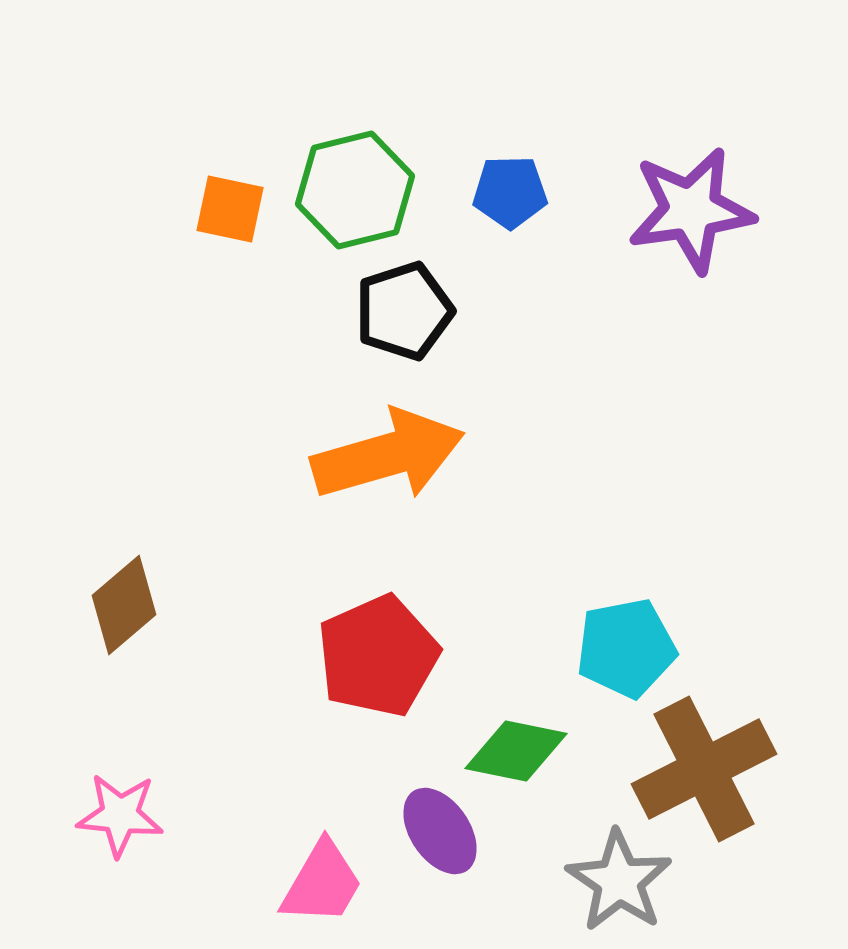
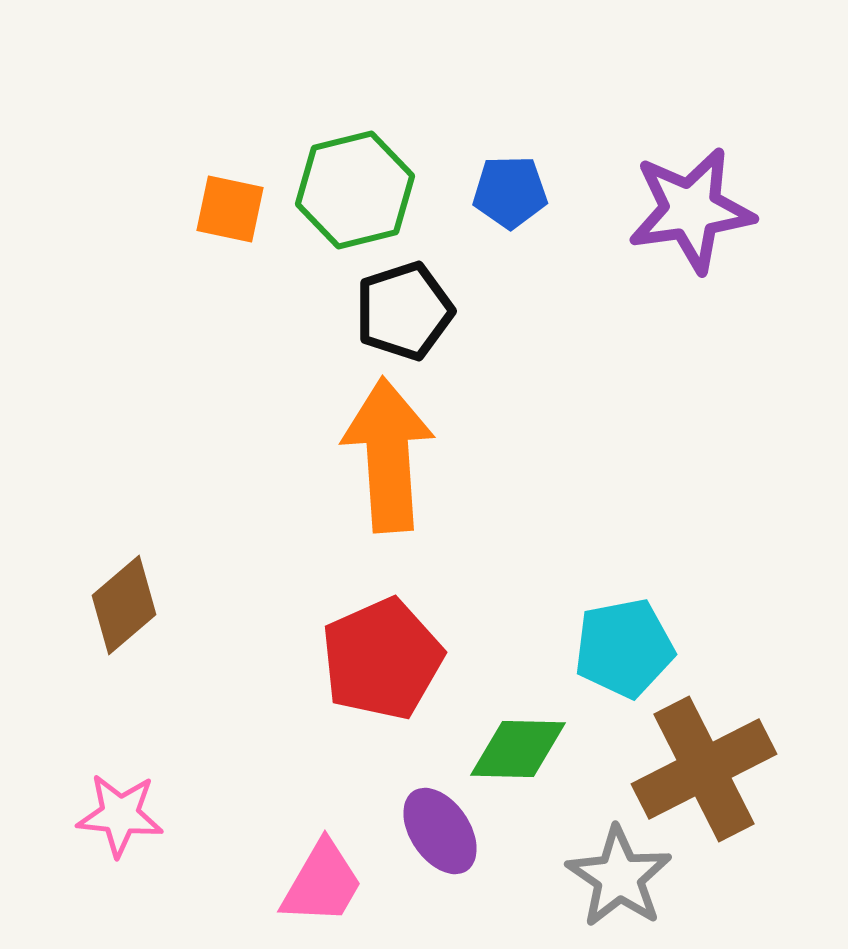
orange arrow: rotated 78 degrees counterclockwise
cyan pentagon: moved 2 px left
red pentagon: moved 4 px right, 3 px down
green diamond: moved 2 px right, 2 px up; rotated 10 degrees counterclockwise
gray star: moved 4 px up
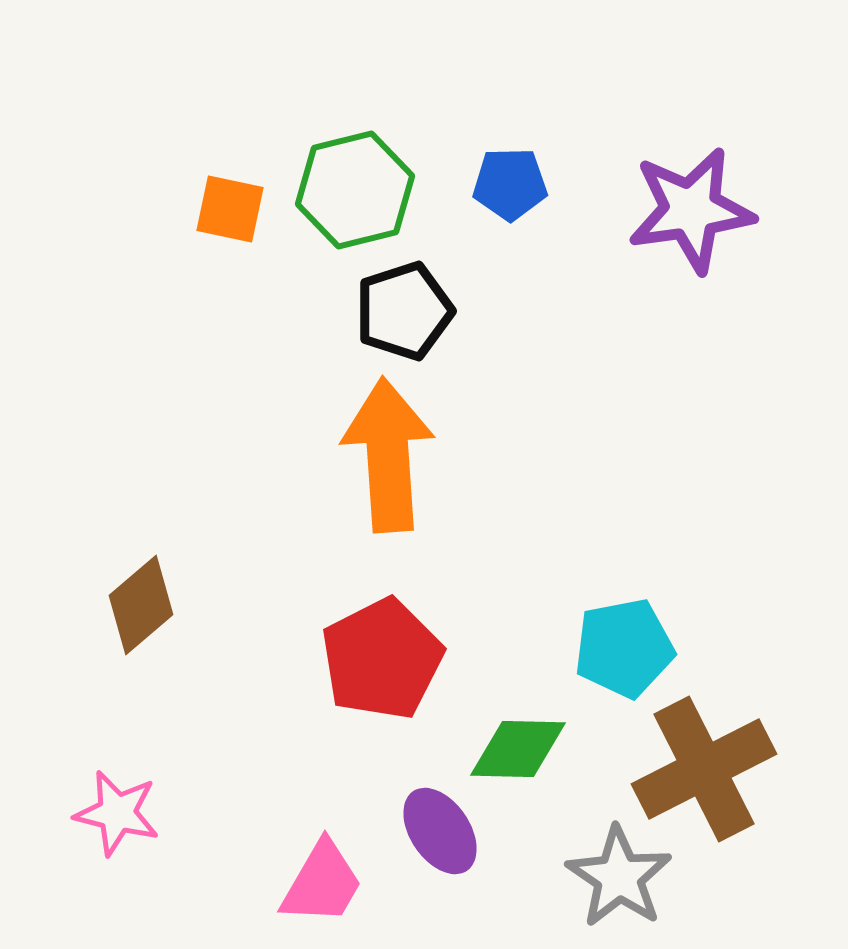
blue pentagon: moved 8 px up
brown diamond: moved 17 px right
red pentagon: rotated 3 degrees counterclockwise
pink star: moved 3 px left, 2 px up; rotated 8 degrees clockwise
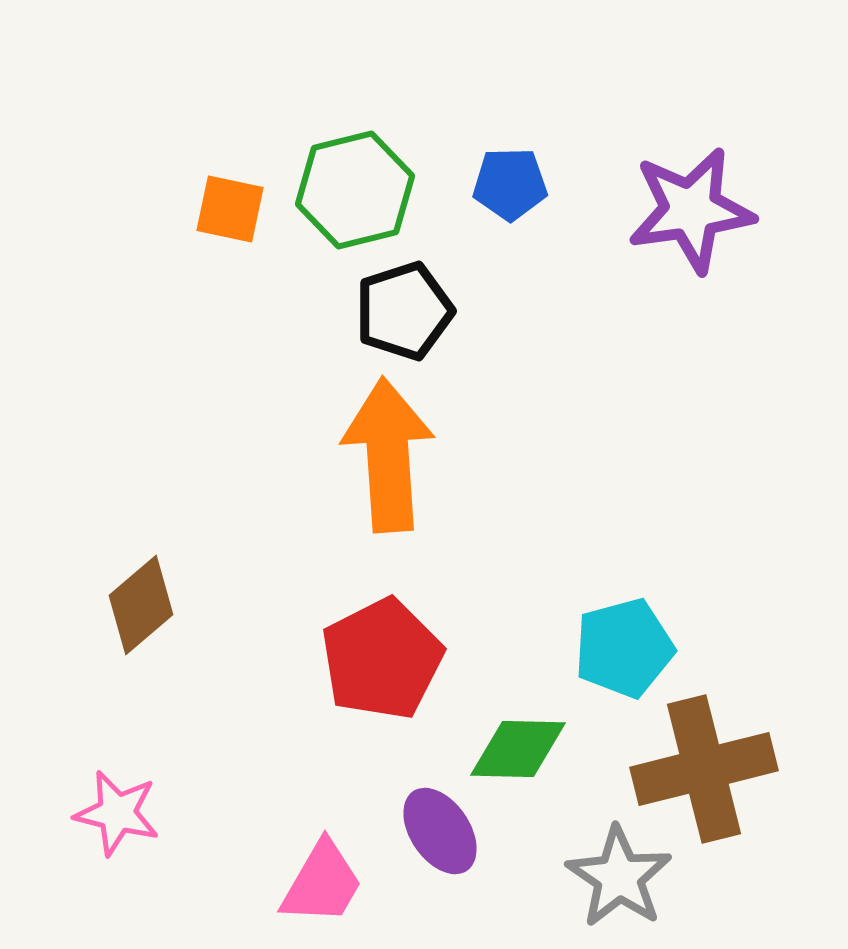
cyan pentagon: rotated 4 degrees counterclockwise
brown cross: rotated 13 degrees clockwise
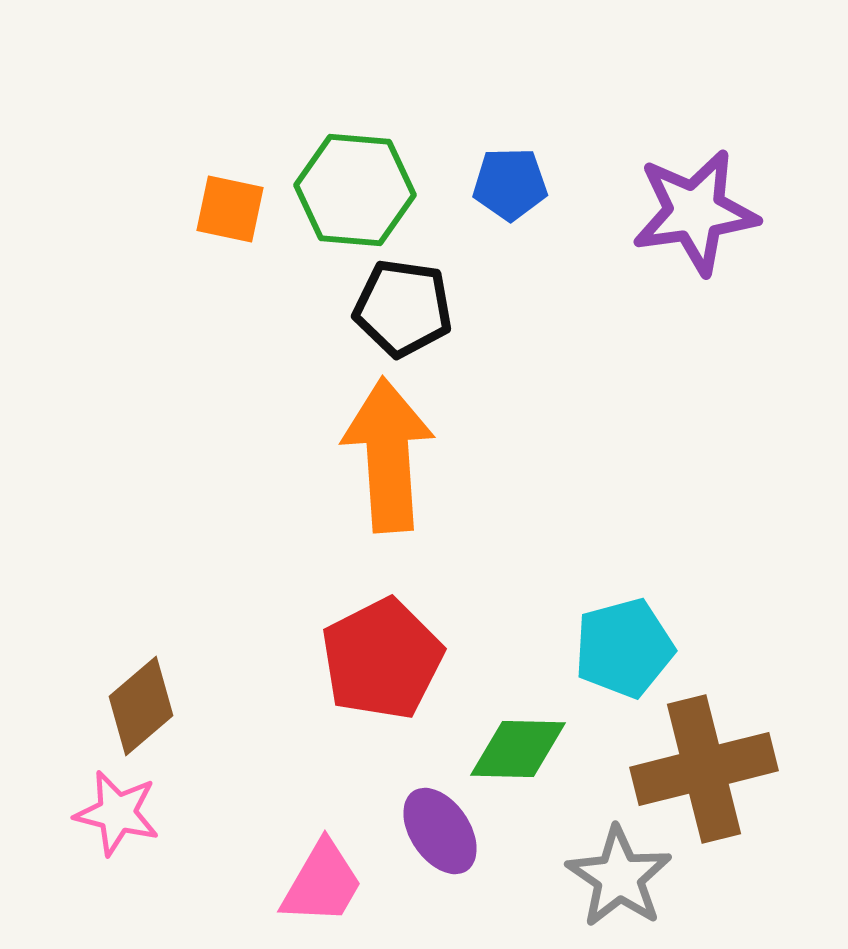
green hexagon: rotated 19 degrees clockwise
purple star: moved 4 px right, 2 px down
black pentagon: moved 1 px left, 3 px up; rotated 26 degrees clockwise
brown diamond: moved 101 px down
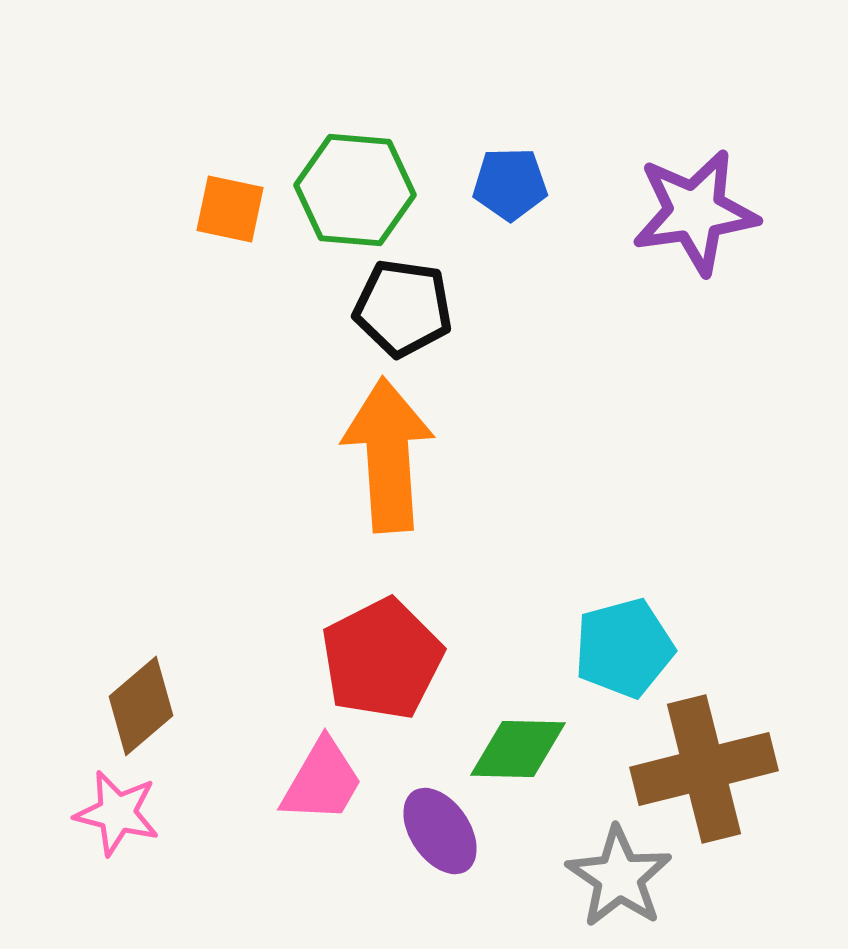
pink trapezoid: moved 102 px up
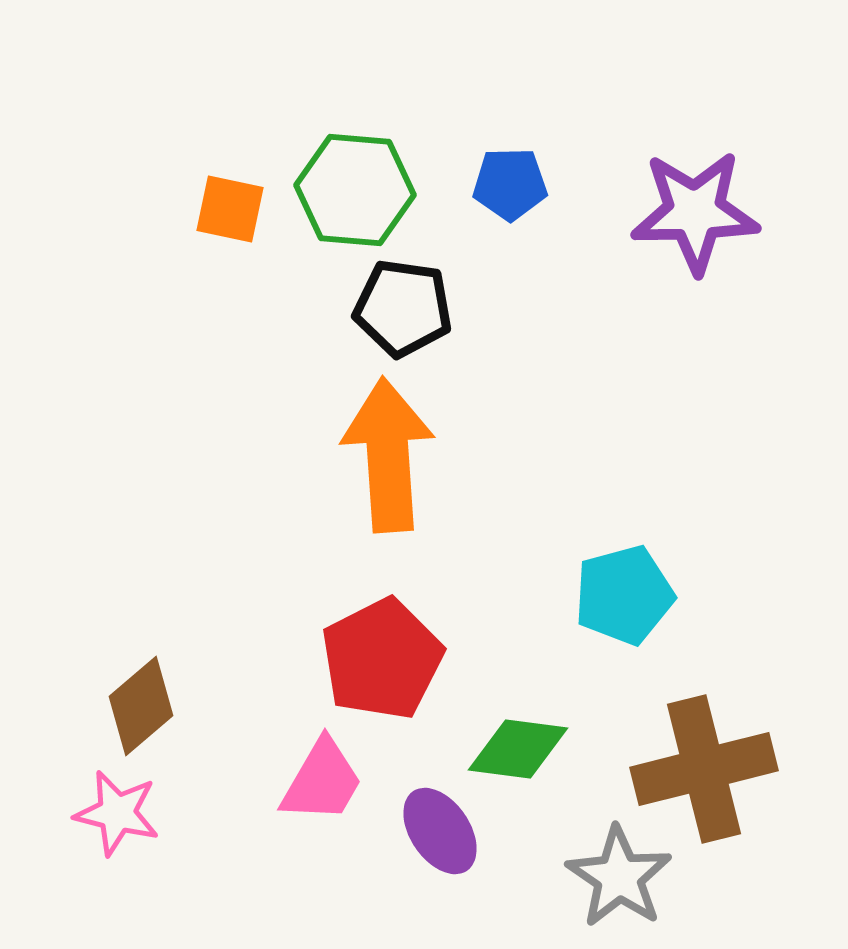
purple star: rotated 7 degrees clockwise
cyan pentagon: moved 53 px up
green diamond: rotated 6 degrees clockwise
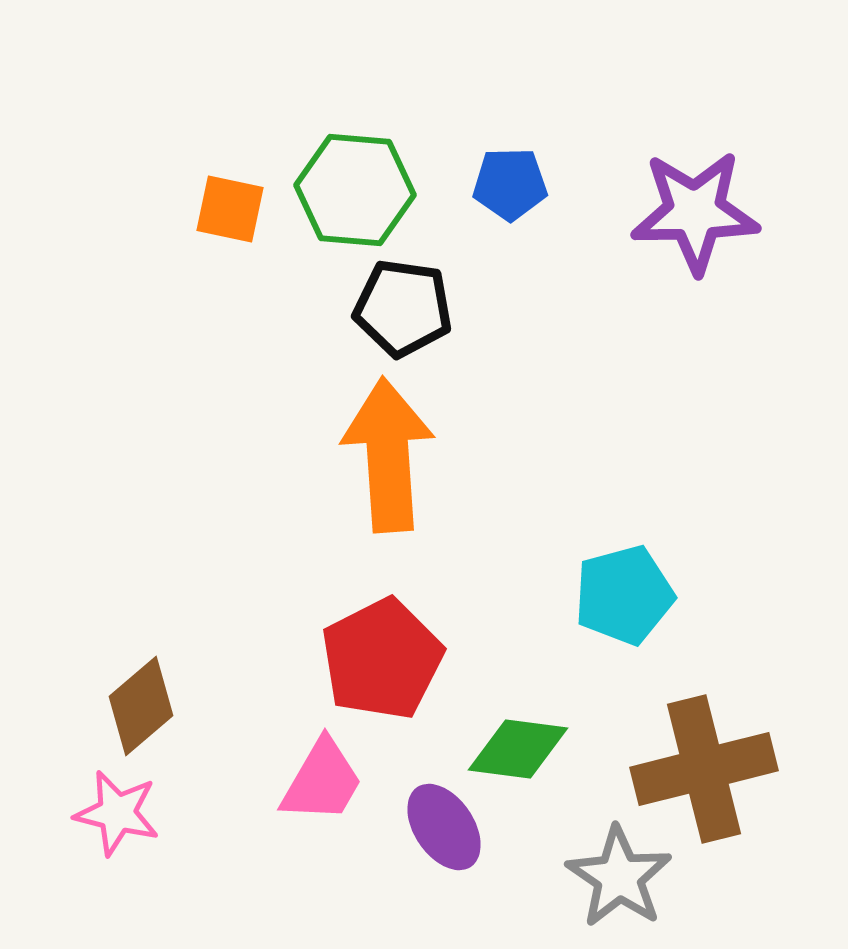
purple ellipse: moved 4 px right, 4 px up
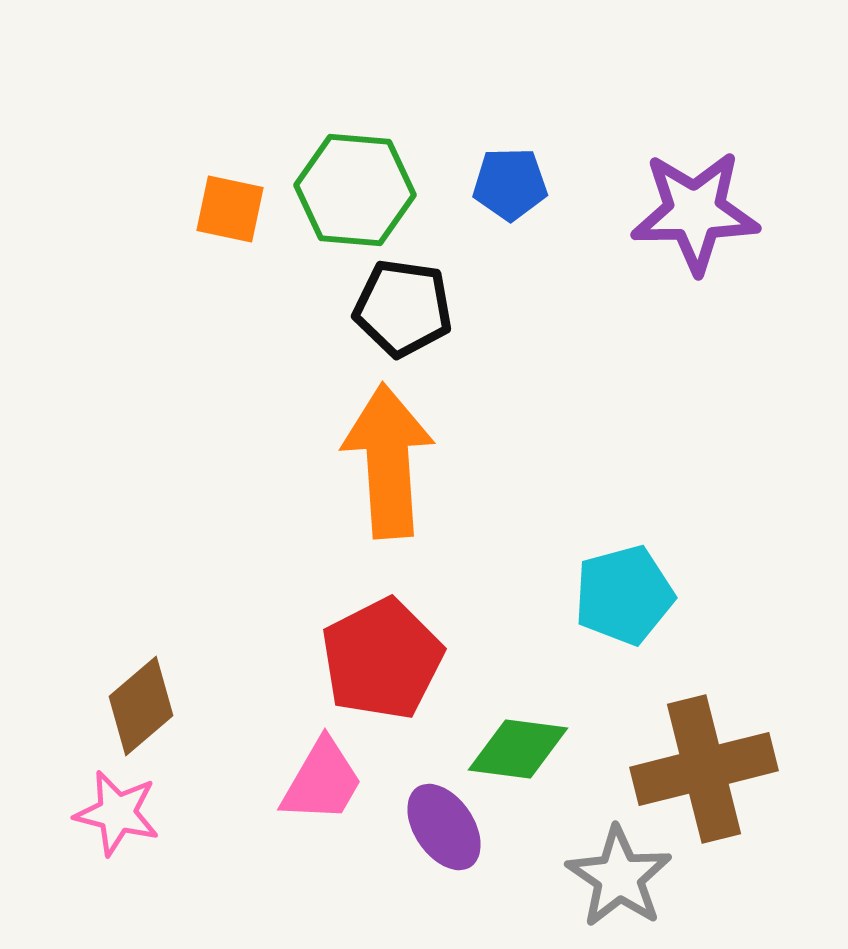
orange arrow: moved 6 px down
